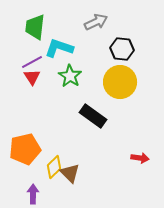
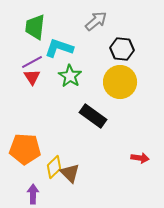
gray arrow: moved 1 px up; rotated 15 degrees counterclockwise
orange pentagon: rotated 16 degrees clockwise
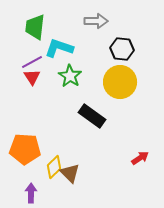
gray arrow: rotated 40 degrees clockwise
black rectangle: moved 1 px left
red arrow: rotated 42 degrees counterclockwise
purple arrow: moved 2 px left, 1 px up
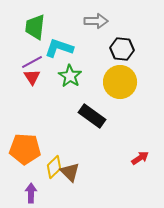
brown triangle: moved 1 px up
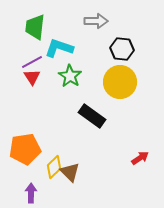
orange pentagon: rotated 12 degrees counterclockwise
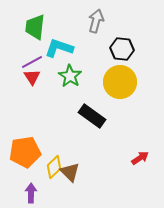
gray arrow: rotated 75 degrees counterclockwise
orange pentagon: moved 3 px down
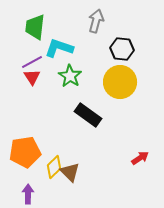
black rectangle: moved 4 px left, 1 px up
purple arrow: moved 3 px left, 1 px down
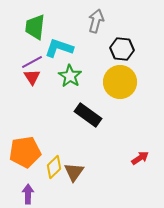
brown triangle: moved 4 px right; rotated 20 degrees clockwise
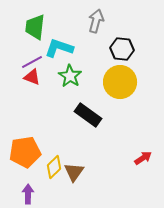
red triangle: rotated 36 degrees counterclockwise
red arrow: moved 3 px right
